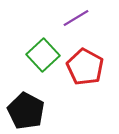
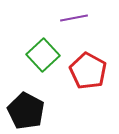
purple line: moved 2 px left; rotated 20 degrees clockwise
red pentagon: moved 3 px right, 4 px down
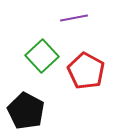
green square: moved 1 px left, 1 px down
red pentagon: moved 2 px left
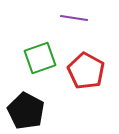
purple line: rotated 20 degrees clockwise
green square: moved 2 px left, 2 px down; rotated 24 degrees clockwise
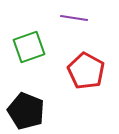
green square: moved 11 px left, 11 px up
black pentagon: rotated 6 degrees counterclockwise
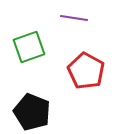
black pentagon: moved 6 px right, 1 px down
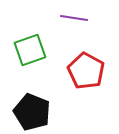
green square: moved 1 px right, 3 px down
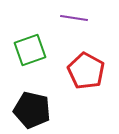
black pentagon: moved 2 px up; rotated 9 degrees counterclockwise
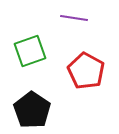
green square: moved 1 px down
black pentagon: rotated 21 degrees clockwise
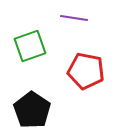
green square: moved 5 px up
red pentagon: rotated 18 degrees counterclockwise
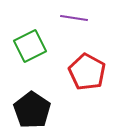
green square: rotated 8 degrees counterclockwise
red pentagon: moved 1 px right, 1 px down; rotated 18 degrees clockwise
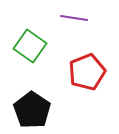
green square: rotated 28 degrees counterclockwise
red pentagon: rotated 21 degrees clockwise
